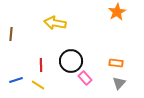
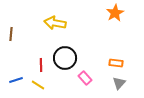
orange star: moved 2 px left, 1 px down
black circle: moved 6 px left, 3 px up
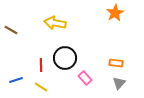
brown line: moved 4 px up; rotated 64 degrees counterclockwise
yellow line: moved 3 px right, 2 px down
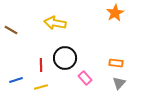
yellow line: rotated 48 degrees counterclockwise
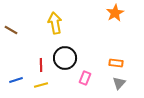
yellow arrow: rotated 70 degrees clockwise
pink rectangle: rotated 64 degrees clockwise
yellow line: moved 2 px up
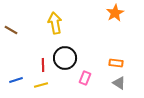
red line: moved 2 px right
gray triangle: rotated 40 degrees counterclockwise
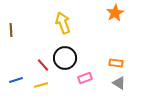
yellow arrow: moved 8 px right; rotated 10 degrees counterclockwise
brown line: rotated 56 degrees clockwise
red line: rotated 40 degrees counterclockwise
pink rectangle: rotated 48 degrees clockwise
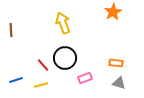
orange star: moved 2 px left, 1 px up
gray triangle: rotated 16 degrees counterclockwise
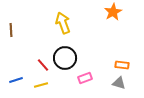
orange rectangle: moved 6 px right, 2 px down
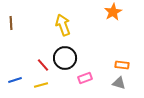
yellow arrow: moved 2 px down
brown line: moved 7 px up
blue line: moved 1 px left
